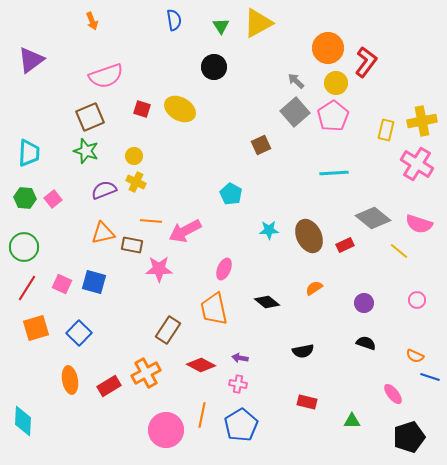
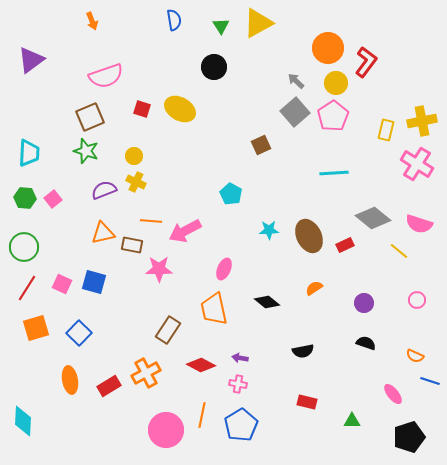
blue line at (430, 377): moved 4 px down
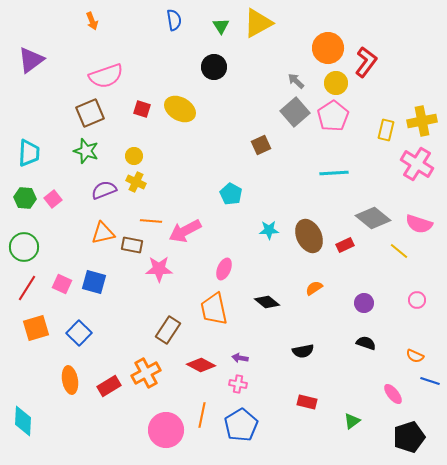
brown square at (90, 117): moved 4 px up
green triangle at (352, 421): rotated 36 degrees counterclockwise
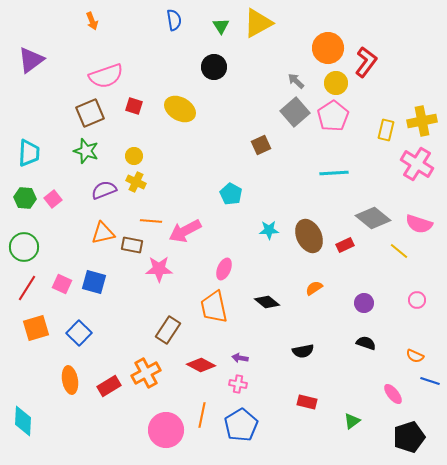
red square at (142, 109): moved 8 px left, 3 px up
orange trapezoid at (214, 309): moved 2 px up
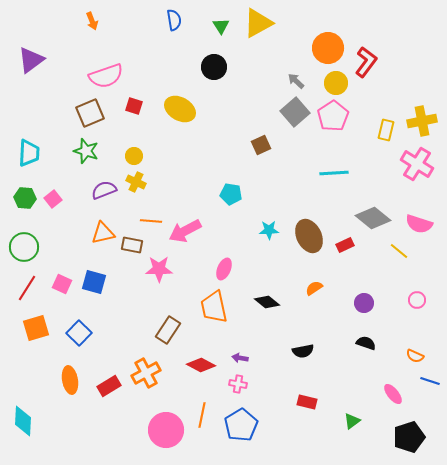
cyan pentagon at (231, 194): rotated 20 degrees counterclockwise
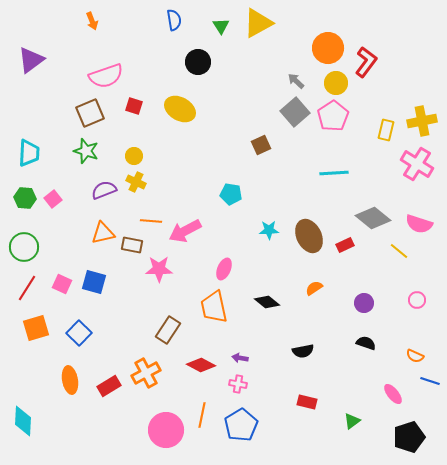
black circle at (214, 67): moved 16 px left, 5 px up
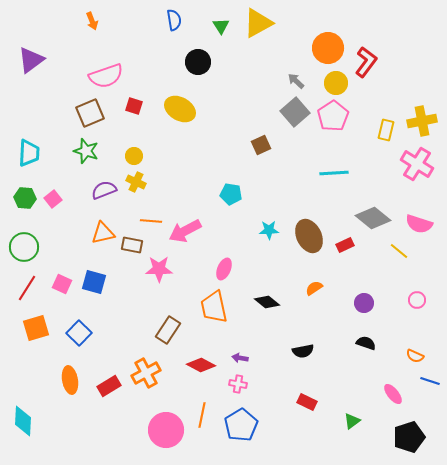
red rectangle at (307, 402): rotated 12 degrees clockwise
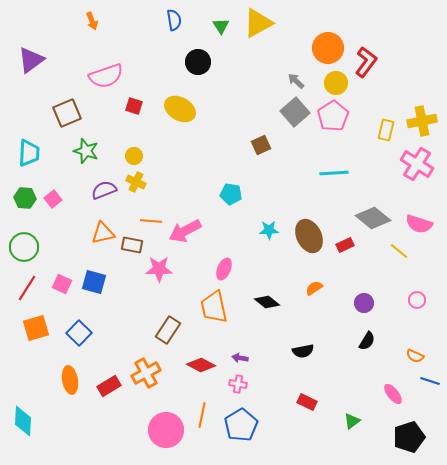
brown square at (90, 113): moved 23 px left
black semicircle at (366, 343): moved 1 px right, 2 px up; rotated 102 degrees clockwise
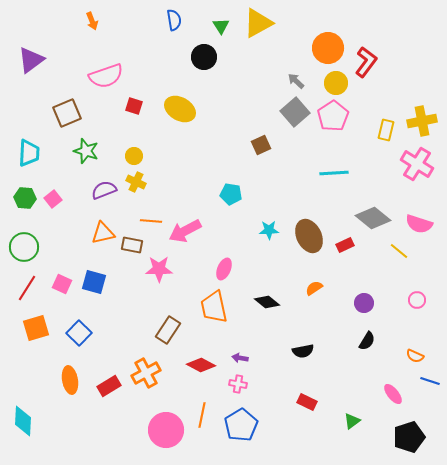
black circle at (198, 62): moved 6 px right, 5 px up
